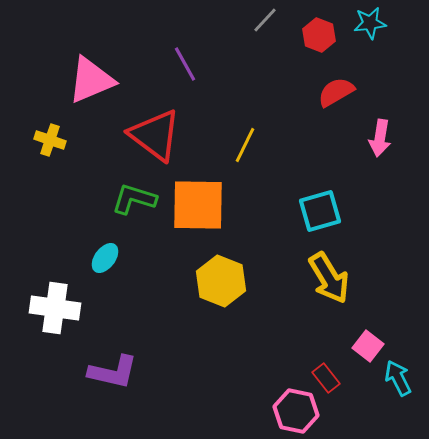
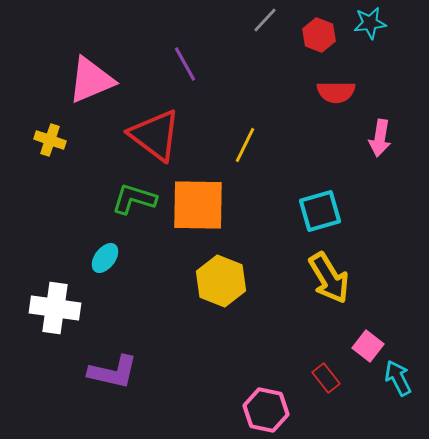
red semicircle: rotated 150 degrees counterclockwise
pink hexagon: moved 30 px left, 1 px up
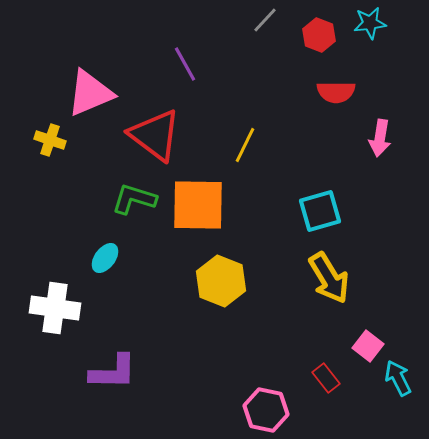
pink triangle: moved 1 px left, 13 px down
purple L-shape: rotated 12 degrees counterclockwise
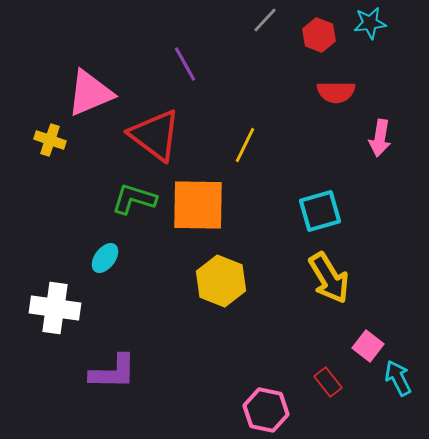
red rectangle: moved 2 px right, 4 px down
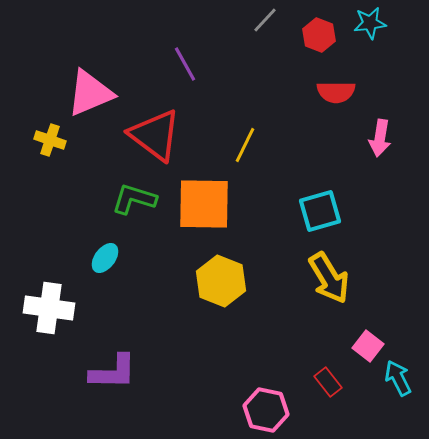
orange square: moved 6 px right, 1 px up
white cross: moved 6 px left
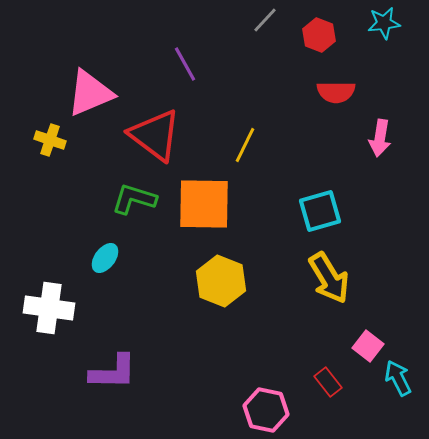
cyan star: moved 14 px right
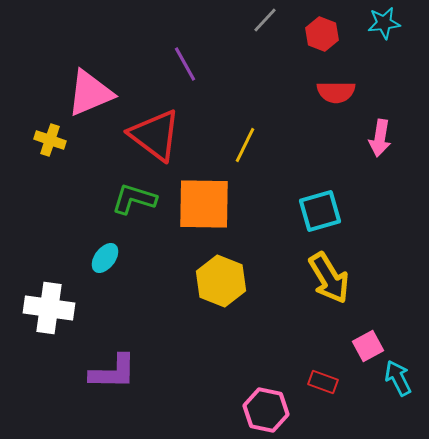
red hexagon: moved 3 px right, 1 px up
pink square: rotated 24 degrees clockwise
red rectangle: moved 5 px left; rotated 32 degrees counterclockwise
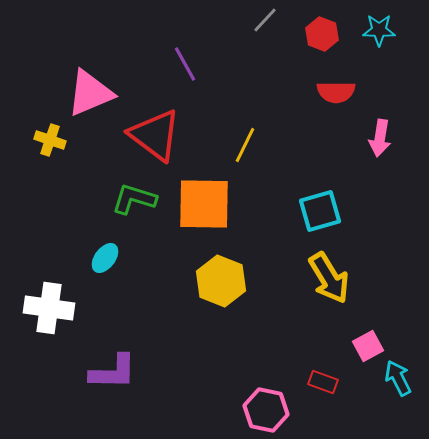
cyan star: moved 5 px left, 7 px down; rotated 8 degrees clockwise
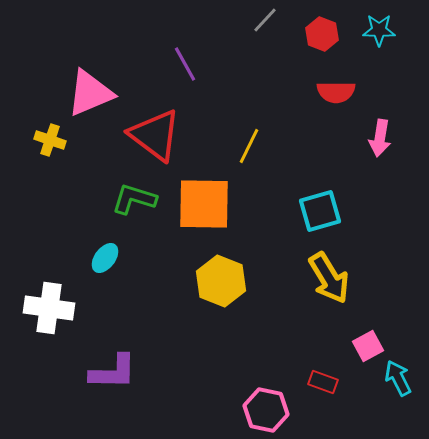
yellow line: moved 4 px right, 1 px down
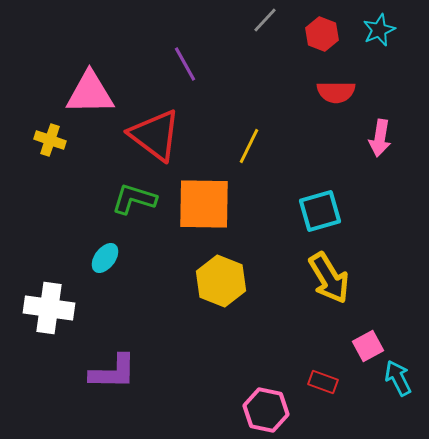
cyan star: rotated 24 degrees counterclockwise
pink triangle: rotated 22 degrees clockwise
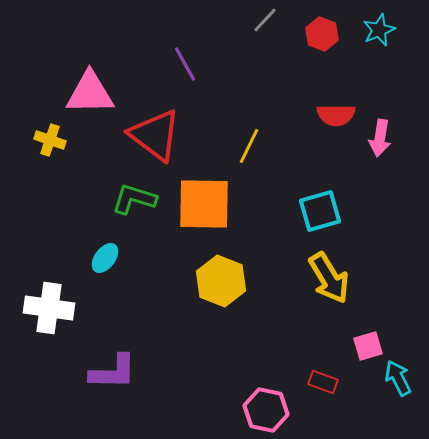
red semicircle: moved 23 px down
pink square: rotated 12 degrees clockwise
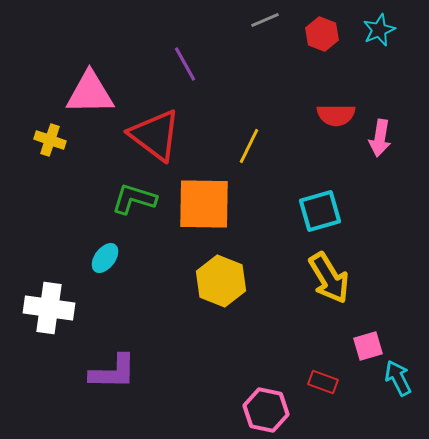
gray line: rotated 24 degrees clockwise
